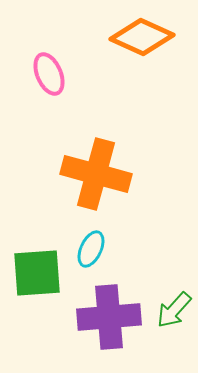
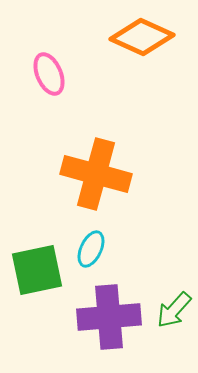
green square: moved 3 px up; rotated 8 degrees counterclockwise
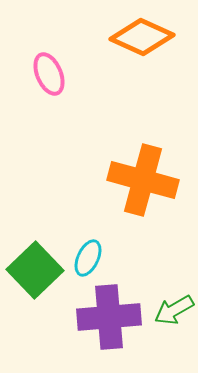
orange cross: moved 47 px right, 6 px down
cyan ellipse: moved 3 px left, 9 px down
green square: moved 2 px left; rotated 32 degrees counterclockwise
green arrow: rotated 18 degrees clockwise
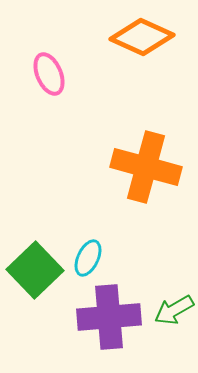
orange cross: moved 3 px right, 13 px up
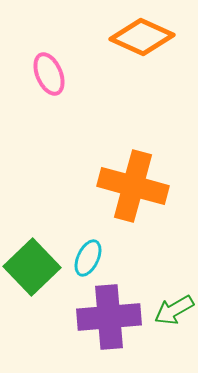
orange cross: moved 13 px left, 19 px down
green square: moved 3 px left, 3 px up
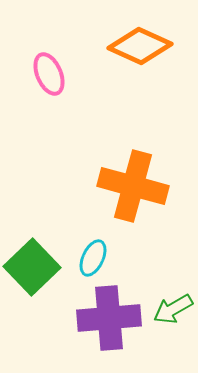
orange diamond: moved 2 px left, 9 px down
cyan ellipse: moved 5 px right
green arrow: moved 1 px left, 1 px up
purple cross: moved 1 px down
